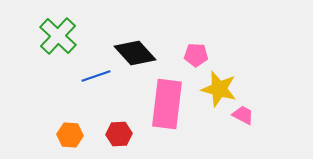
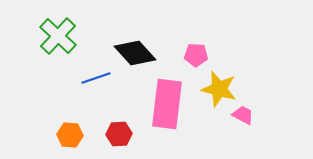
blue line: moved 2 px down
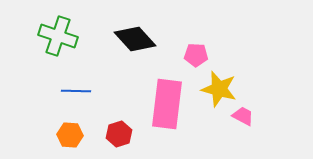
green cross: rotated 24 degrees counterclockwise
black diamond: moved 14 px up
blue line: moved 20 px left, 13 px down; rotated 20 degrees clockwise
pink trapezoid: moved 1 px down
red hexagon: rotated 15 degrees counterclockwise
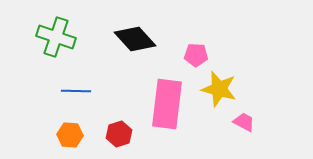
green cross: moved 2 px left, 1 px down
pink trapezoid: moved 1 px right, 6 px down
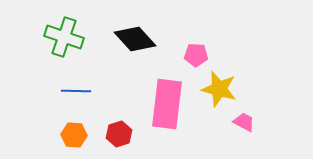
green cross: moved 8 px right
orange hexagon: moved 4 px right
